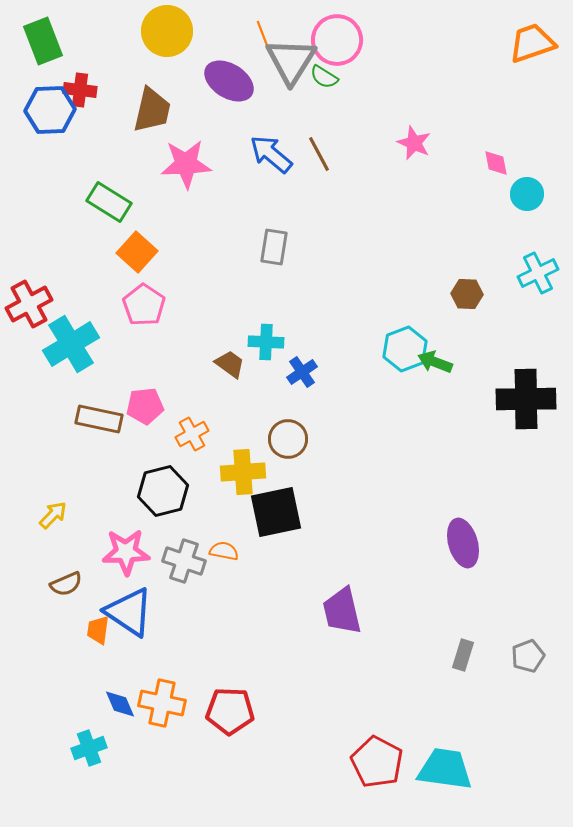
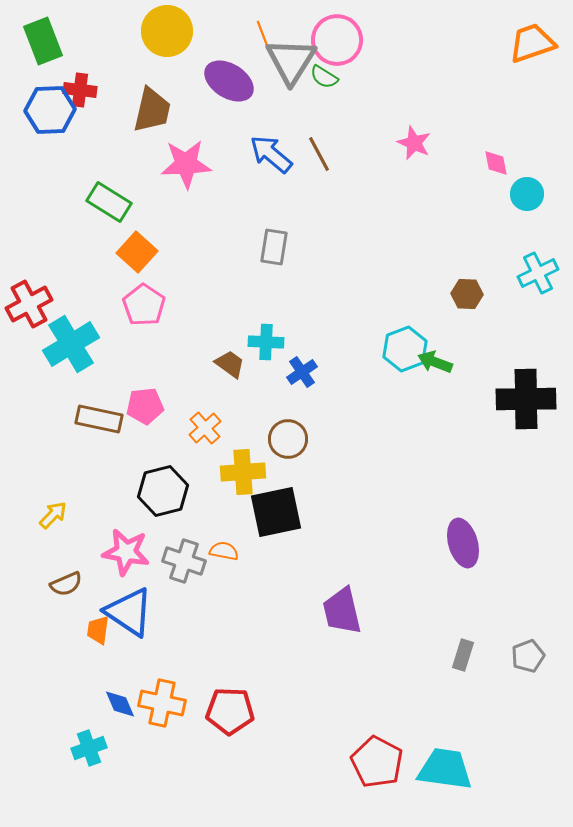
orange cross at (192, 434): moved 13 px right, 6 px up; rotated 12 degrees counterclockwise
pink star at (126, 552): rotated 12 degrees clockwise
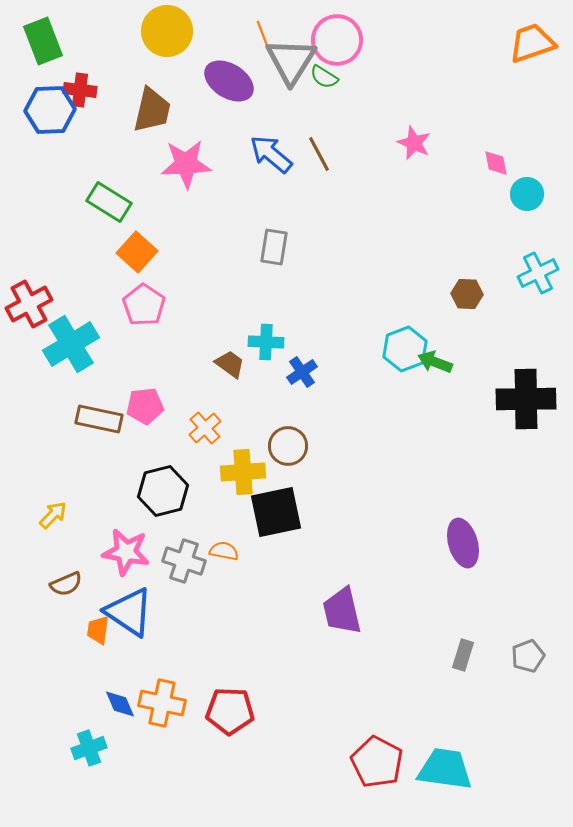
brown circle at (288, 439): moved 7 px down
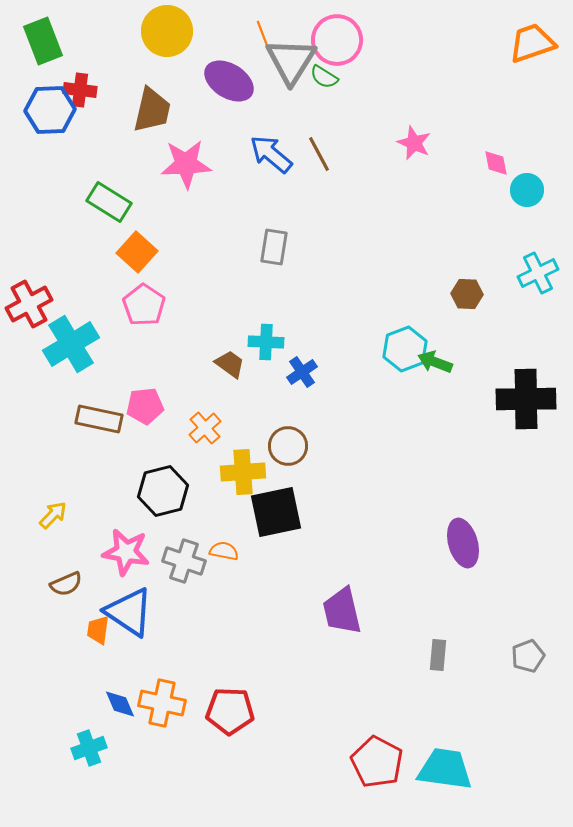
cyan circle at (527, 194): moved 4 px up
gray rectangle at (463, 655): moved 25 px left; rotated 12 degrees counterclockwise
